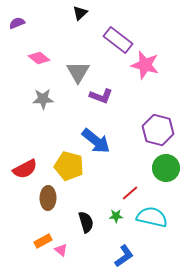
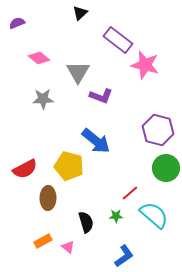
cyan semicircle: moved 2 px right, 2 px up; rotated 28 degrees clockwise
pink triangle: moved 7 px right, 3 px up
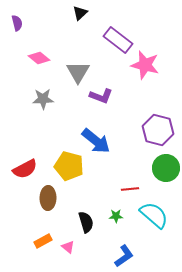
purple semicircle: rotated 98 degrees clockwise
red line: moved 4 px up; rotated 36 degrees clockwise
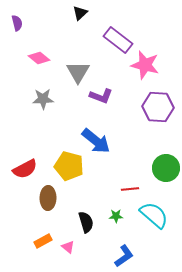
purple hexagon: moved 23 px up; rotated 12 degrees counterclockwise
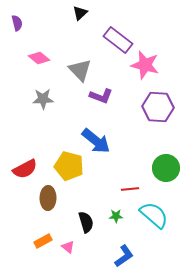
gray triangle: moved 2 px right, 2 px up; rotated 15 degrees counterclockwise
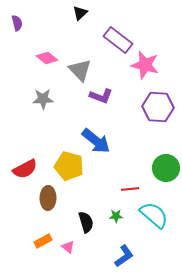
pink diamond: moved 8 px right
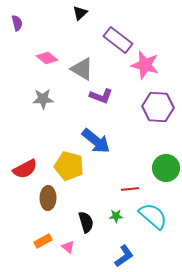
gray triangle: moved 2 px right, 1 px up; rotated 15 degrees counterclockwise
cyan semicircle: moved 1 px left, 1 px down
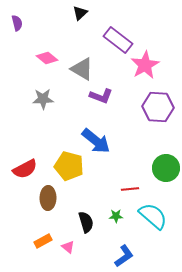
pink star: rotated 28 degrees clockwise
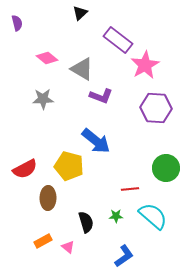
purple hexagon: moved 2 px left, 1 px down
